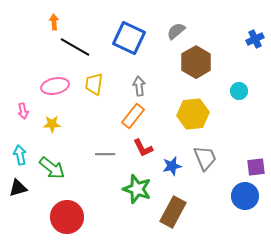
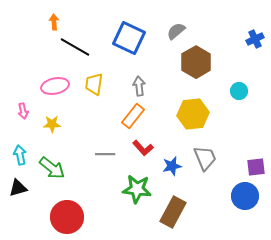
red L-shape: rotated 15 degrees counterclockwise
green star: rotated 12 degrees counterclockwise
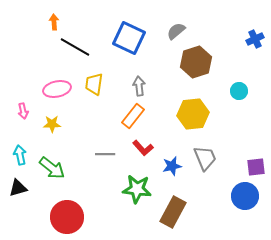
brown hexagon: rotated 12 degrees clockwise
pink ellipse: moved 2 px right, 3 px down
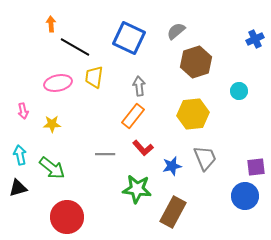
orange arrow: moved 3 px left, 2 px down
yellow trapezoid: moved 7 px up
pink ellipse: moved 1 px right, 6 px up
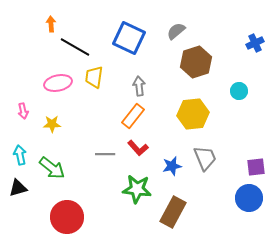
blue cross: moved 4 px down
red L-shape: moved 5 px left
blue circle: moved 4 px right, 2 px down
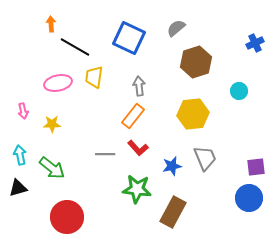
gray semicircle: moved 3 px up
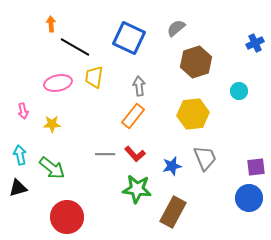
red L-shape: moved 3 px left, 6 px down
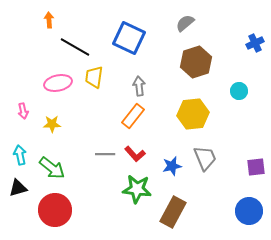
orange arrow: moved 2 px left, 4 px up
gray semicircle: moved 9 px right, 5 px up
blue circle: moved 13 px down
red circle: moved 12 px left, 7 px up
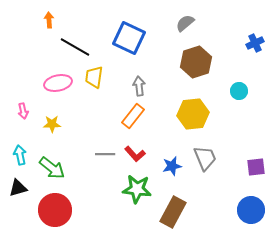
blue circle: moved 2 px right, 1 px up
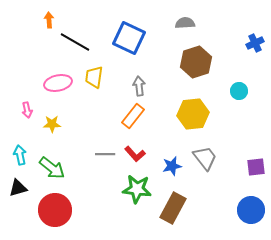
gray semicircle: rotated 36 degrees clockwise
black line: moved 5 px up
pink arrow: moved 4 px right, 1 px up
gray trapezoid: rotated 16 degrees counterclockwise
brown rectangle: moved 4 px up
